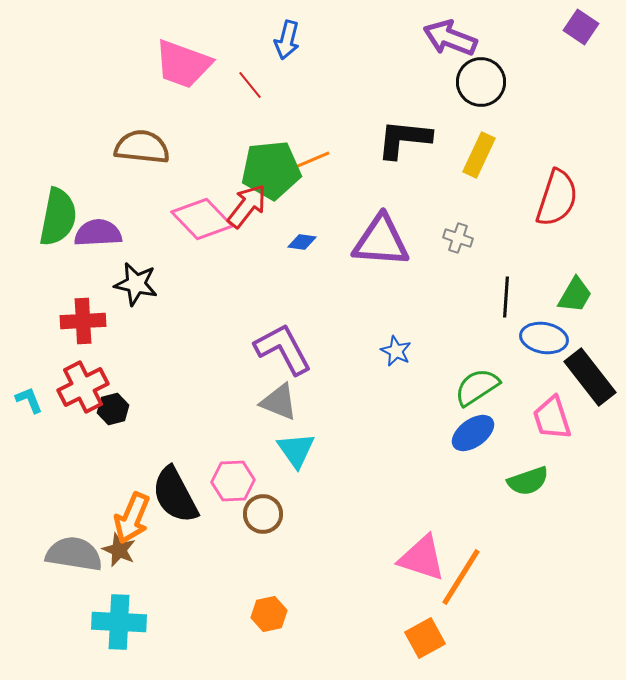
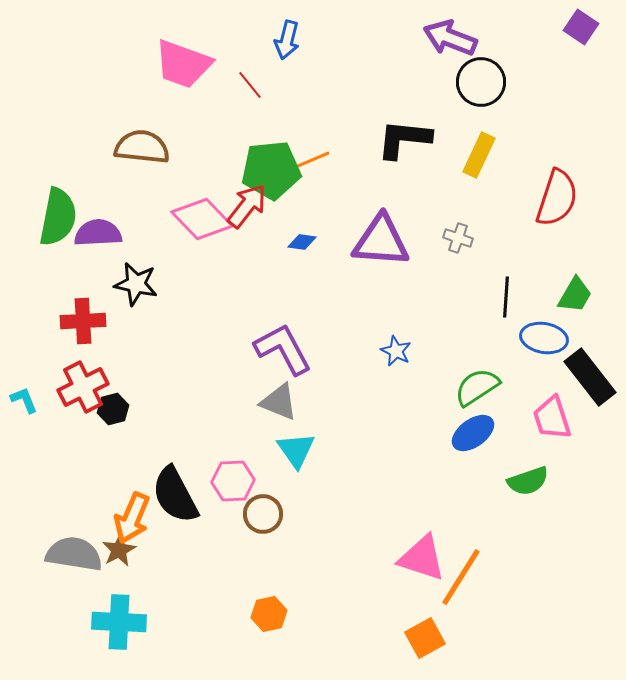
cyan L-shape at (29, 400): moved 5 px left
brown star at (119, 550): rotated 20 degrees clockwise
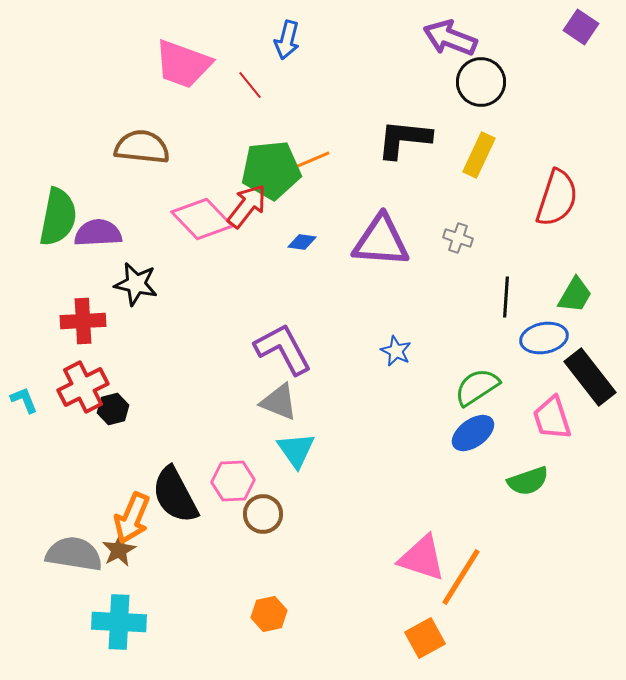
blue ellipse at (544, 338): rotated 21 degrees counterclockwise
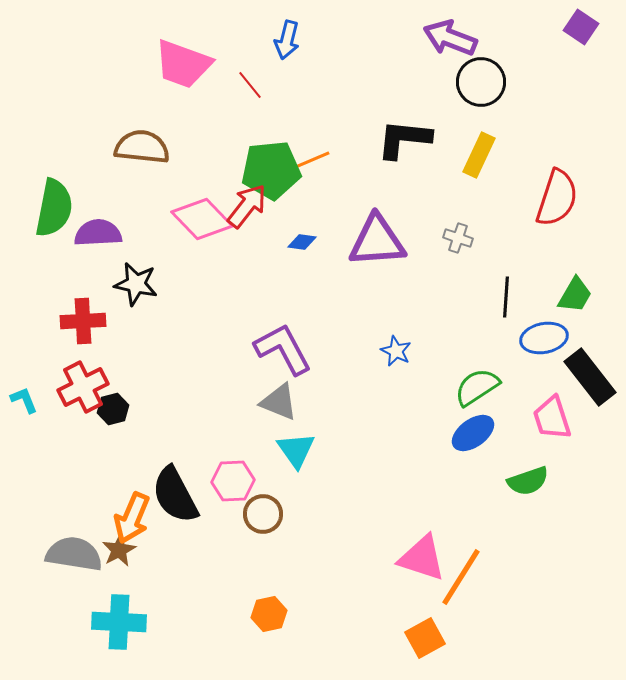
green semicircle at (58, 217): moved 4 px left, 9 px up
purple triangle at (381, 241): moved 4 px left; rotated 8 degrees counterclockwise
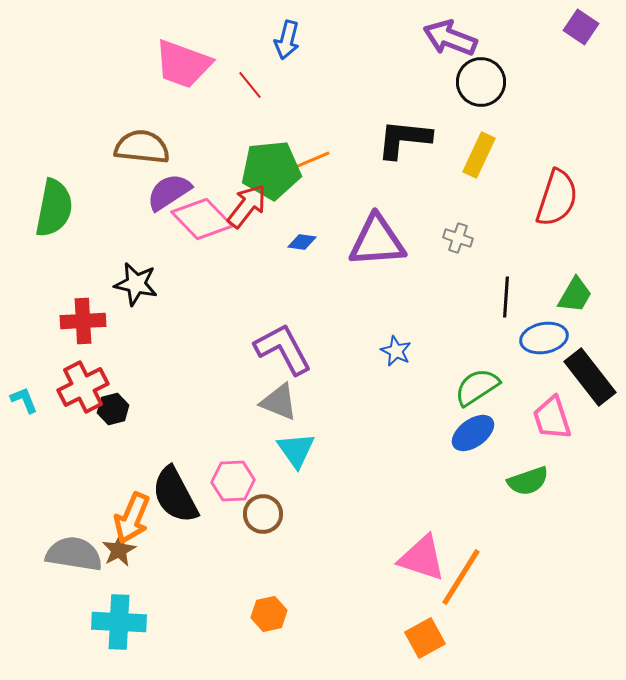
purple semicircle at (98, 233): moved 71 px right, 41 px up; rotated 30 degrees counterclockwise
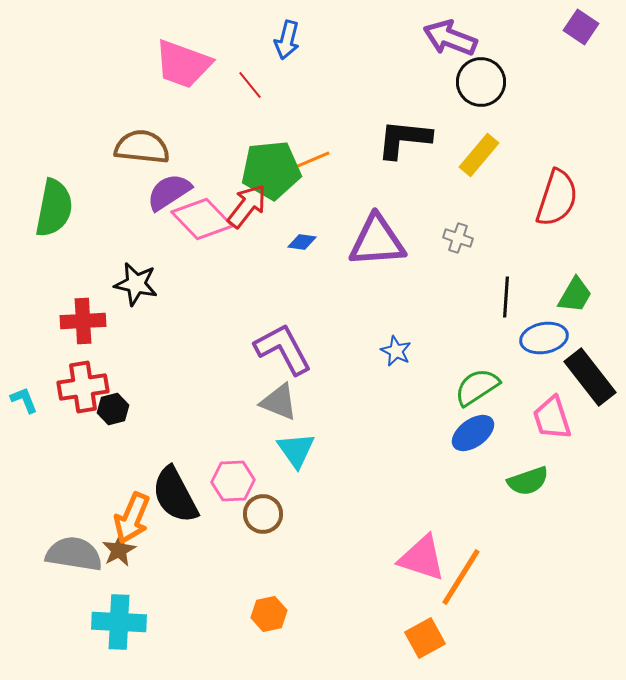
yellow rectangle at (479, 155): rotated 15 degrees clockwise
red cross at (83, 387): rotated 18 degrees clockwise
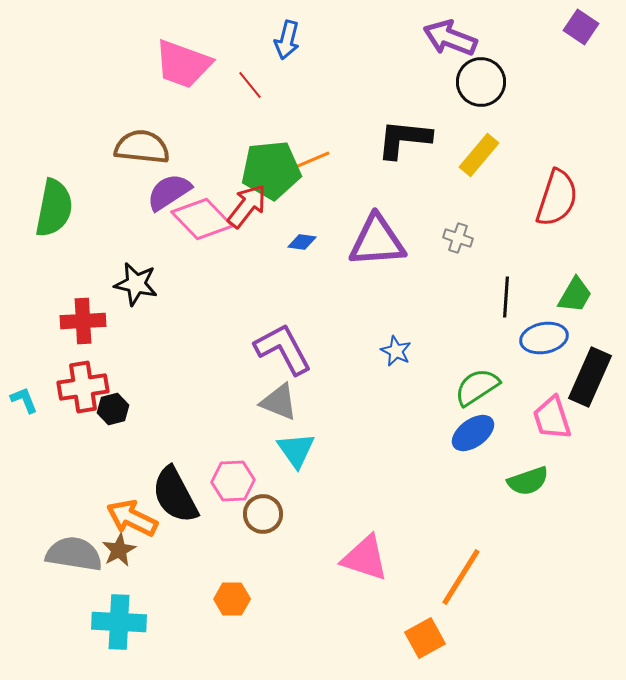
black rectangle at (590, 377): rotated 62 degrees clockwise
orange arrow at (132, 518): rotated 93 degrees clockwise
pink triangle at (422, 558): moved 57 px left
orange hexagon at (269, 614): moved 37 px left, 15 px up; rotated 12 degrees clockwise
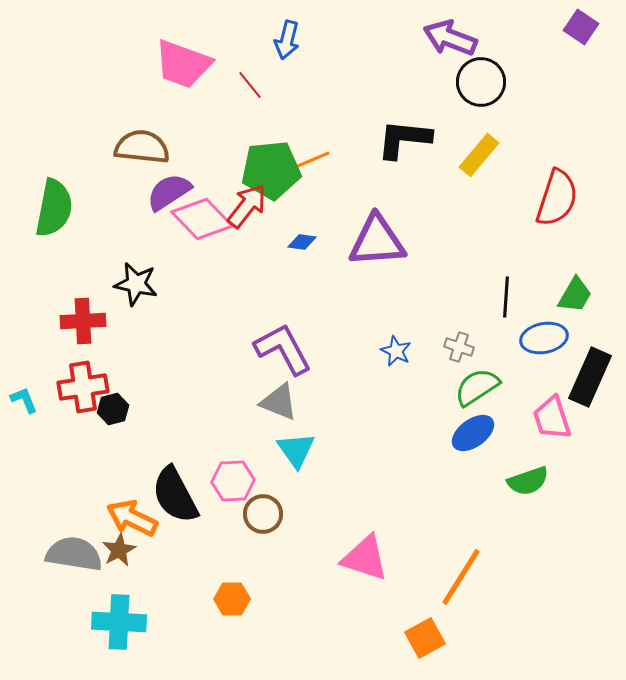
gray cross at (458, 238): moved 1 px right, 109 px down
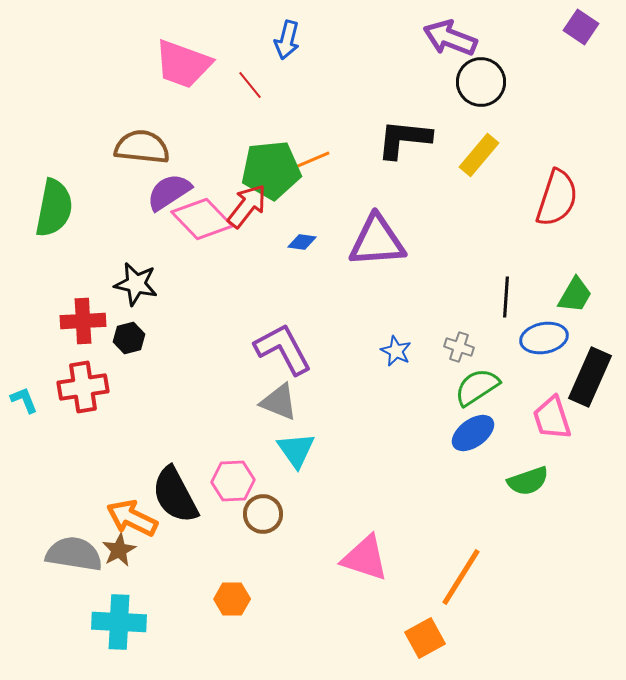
black hexagon at (113, 409): moved 16 px right, 71 px up
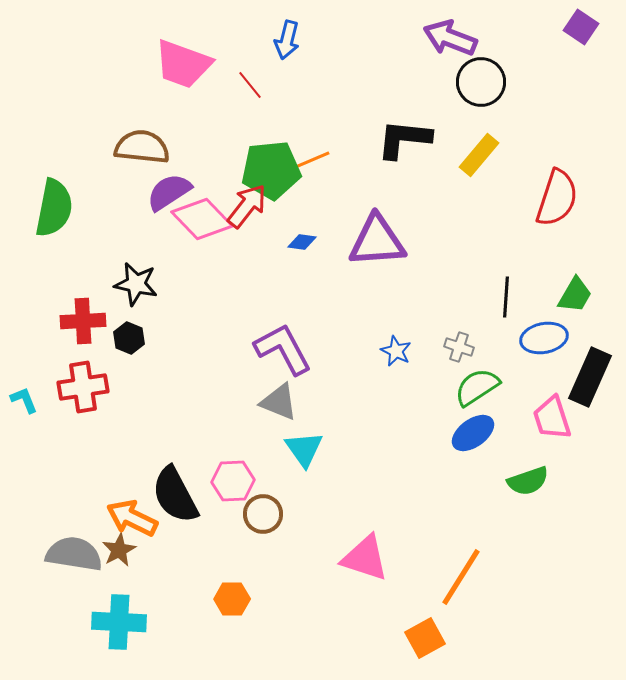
black hexagon at (129, 338): rotated 24 degrees counterclockwise
cyan triangle at (296, 450): moved 8 px right, 1 px up
